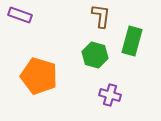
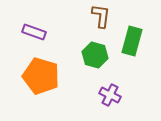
purple rectangle: moved 14 px right, 17 px down
orange pentagon: moved 2 px right
purple cross: rotated 10 degrees clockwise
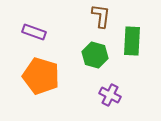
green rectangle: rotated 12 degrees counterclockwise
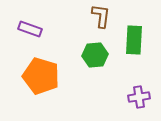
purple rectangle: moved 4 px left, 3 px up
green rectangle: moved 2 px right, 1 px up
green hexagon: rotated 20 degrees counterclockwise
purple cross: moved 29 px right, 2 px down; rotated 35 degrees counterclockwise
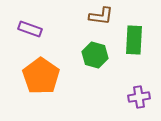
brown L-shape: rotated 90 degrees clockwise
green hexagon: rotated 20 degrees clockwise
orange pentagon: rotated 18 degrees clockwise
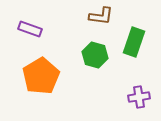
green rectangle: moved 2 px down; rotated 16 degrees clockwise
orange pentagon: rotated 6 degrees clockwise
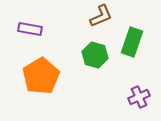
brown L-shape: rotated 30 degrees counterclockwise
purple rectangle: rotated 10 degrees counterclockwise
green rectangle: moved 2 px left
purple cross: rotated 15 degrees counterclockwise
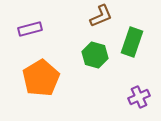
purple rectangle: rotated 25 degrees counterclockwise
orange pentagon: moved 2 px down
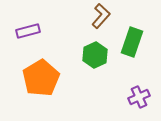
brown L-shape: rotated 25 degrees counterclockwise
purple rectangle: moved 2 px left, 2 px down
green hexagon: rotated 20 degrees clockwise
